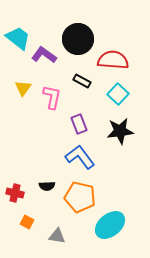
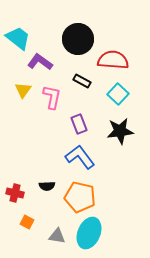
purple L-shape: moved 4 px left, 7 px down
yellow triangle: moved 2 px down
cyan ellipse: moved 21 px left, 8 px down; rotated 28 degrees counterclockwise
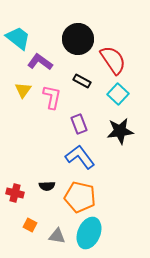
red semicircle: rotated 52 degrees clockwise
orange square: moved 3 px right, 3 px down
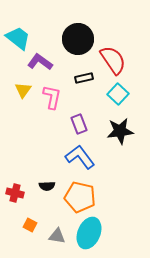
black rectangle: moved 2 px right, 3 px up; rotated 42 degrees counterclockwise
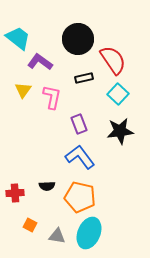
red cross: rotated 18 degrees counterclockwise
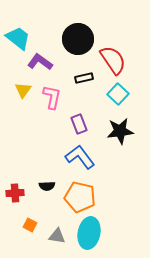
cyan ellipse: rotated 12 degrees counterclockwise
